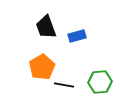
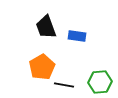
blue rectangle: rotated 24 degrees clockwise
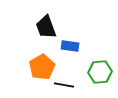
blue rectangle: moved 7 px left, 10 px down
green hexagon: moved 10 px up
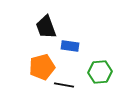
orange pentagon: rotated 15 degrees clockwise
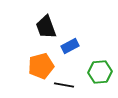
blue rectangle: rotated 36 degrees counterclockwise
orange pentagon: moved 1 px left, 1 px up
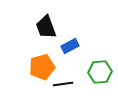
orange pentagon: moved 1 px right, 1 px down
black line: moved 1 px left, 1 px up; rotated 18 degrees counterclockwise
